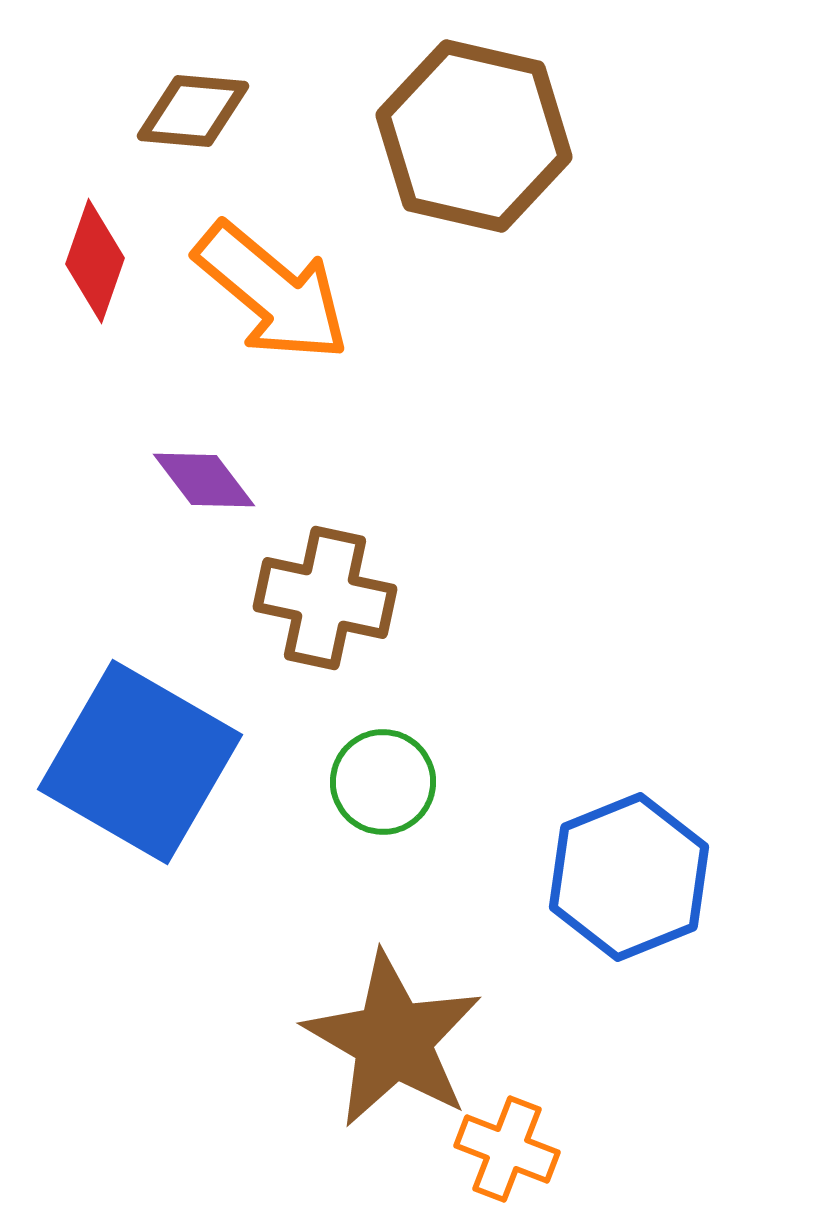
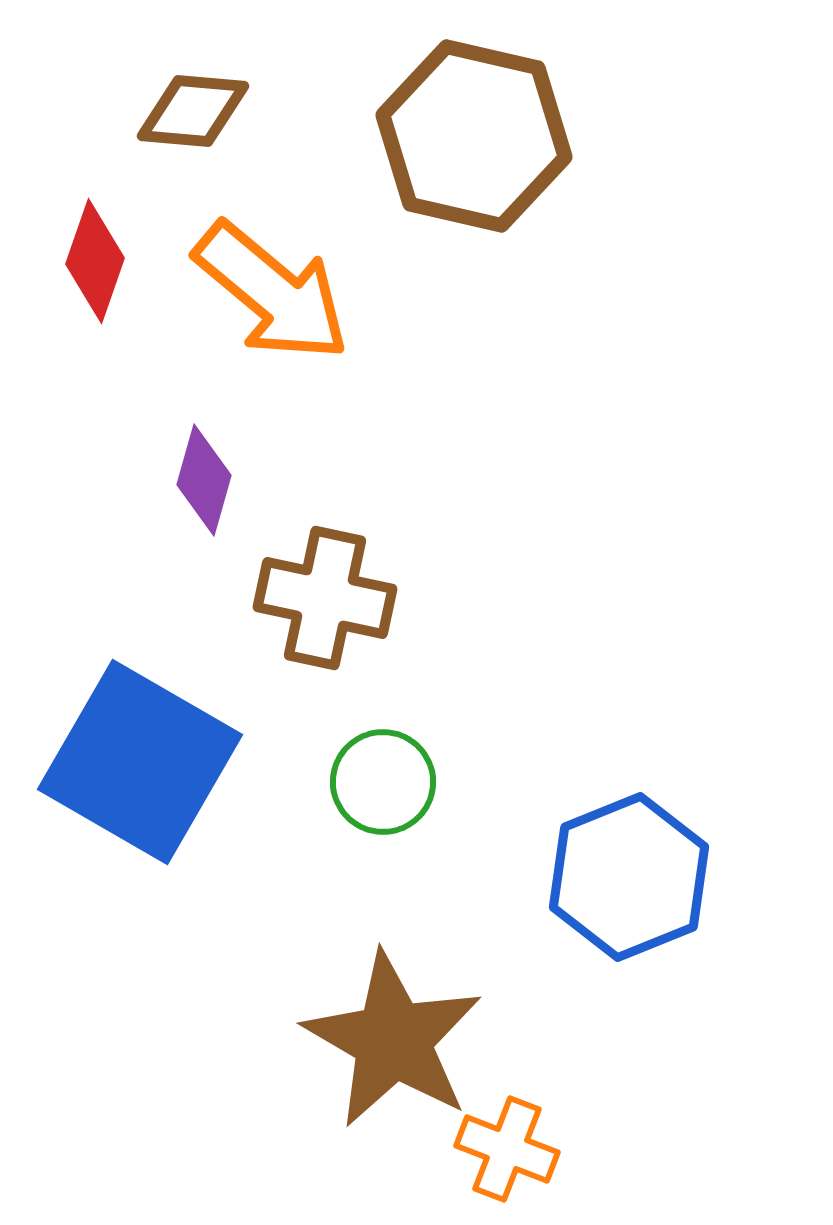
purple diamond: rotated 53 degrees clockwise
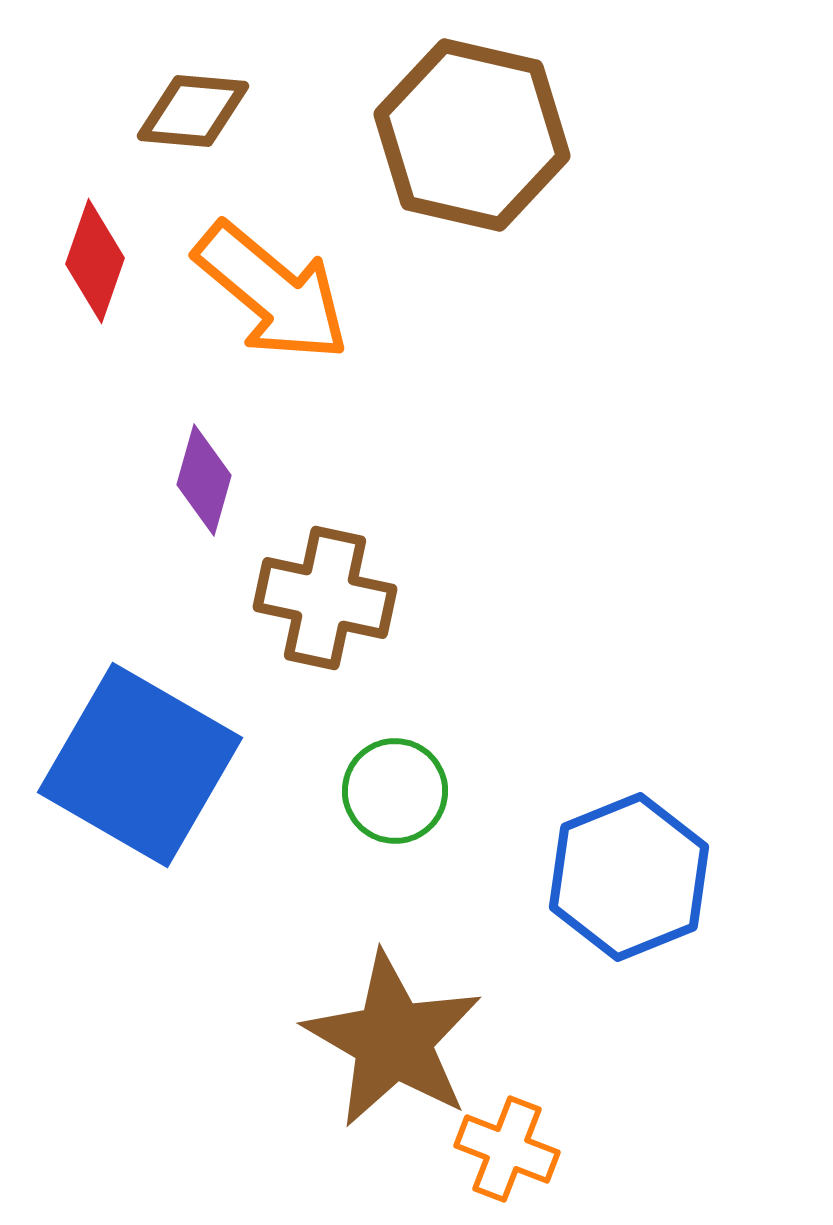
brown hexagon: moved 2 px left, 1 px up
blue square: moved 3 px down
green circle: moved 12 px right, 9 px down
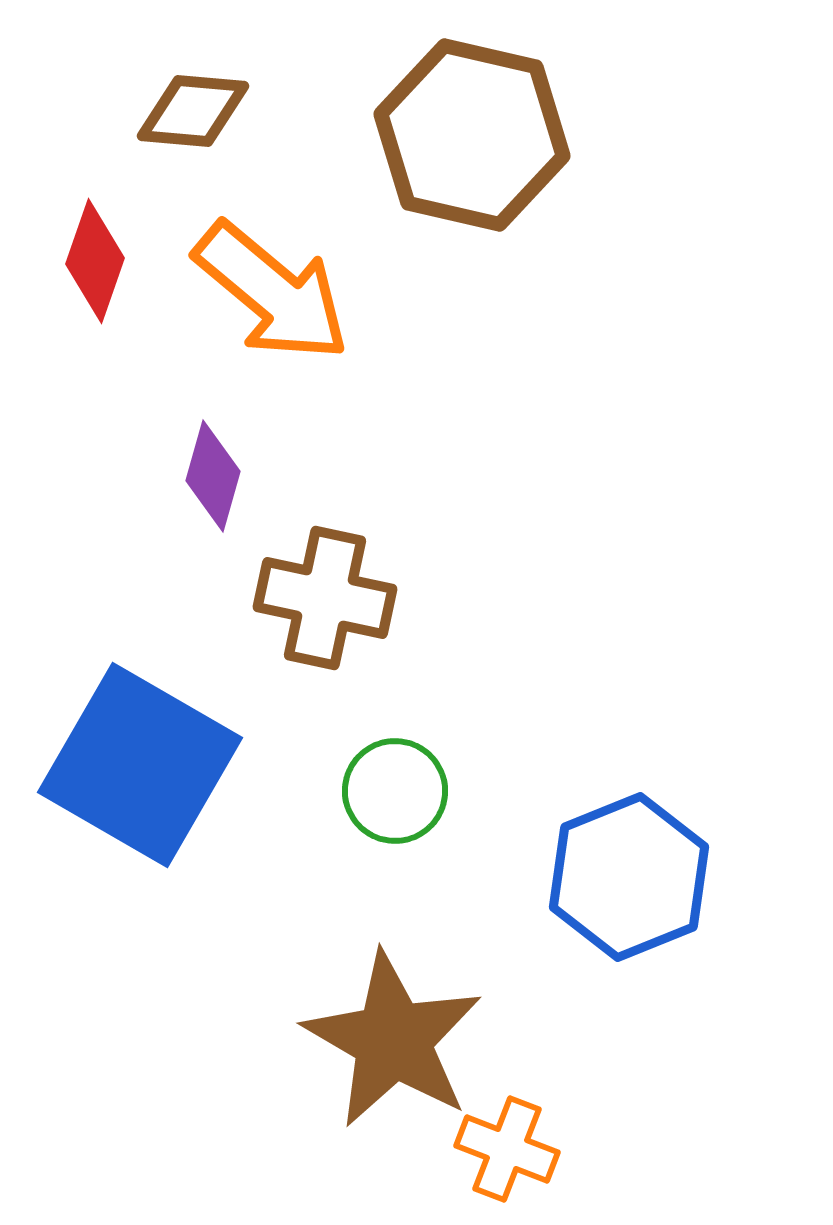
purple diamond: moved 9 px right, 4 px up
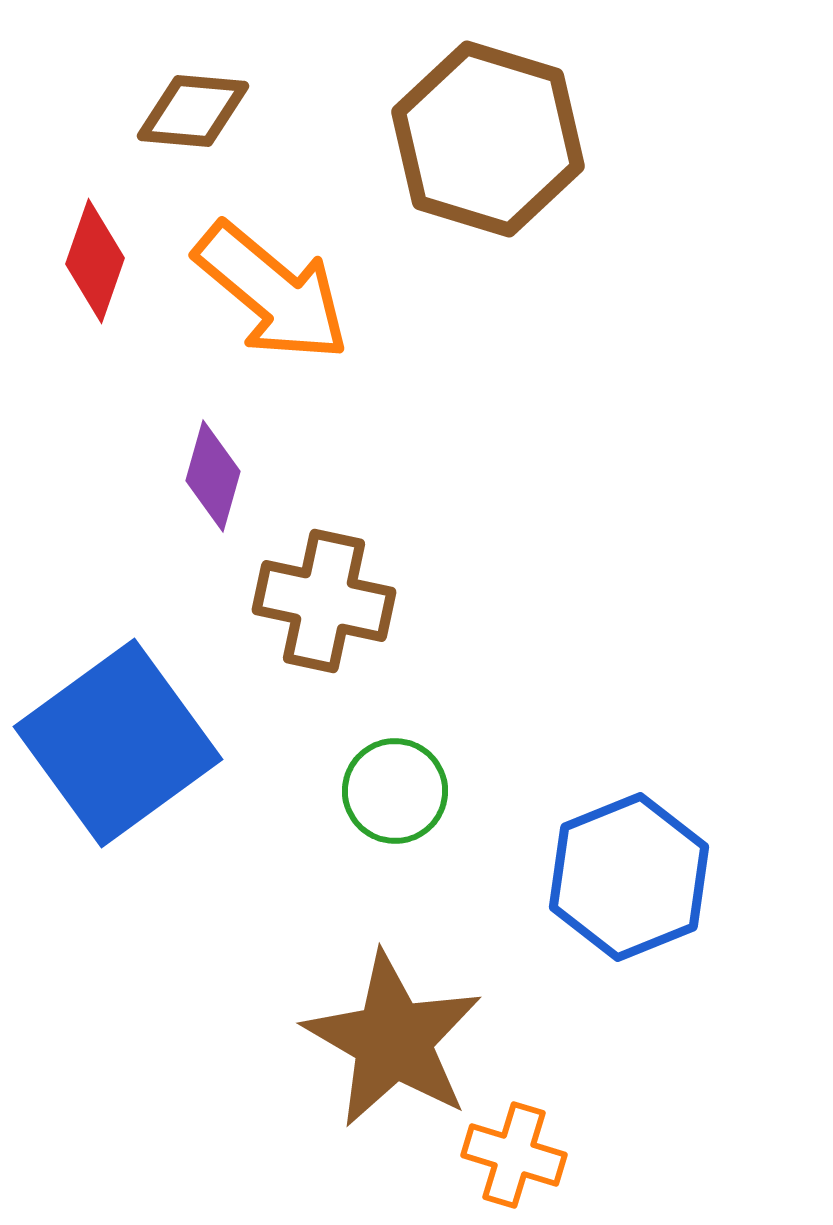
brown hexagon: moved 16 px right, 4 px down; rotated 4 degrees clockwise
brown cross: moved 1 px left, 3 px down
blue square: moved 22 px left, 22 px up; rotated 24 degrees clockwise
orange cross: moved 7 px right, 6 px down; rotated 4 degrees counterclockwise
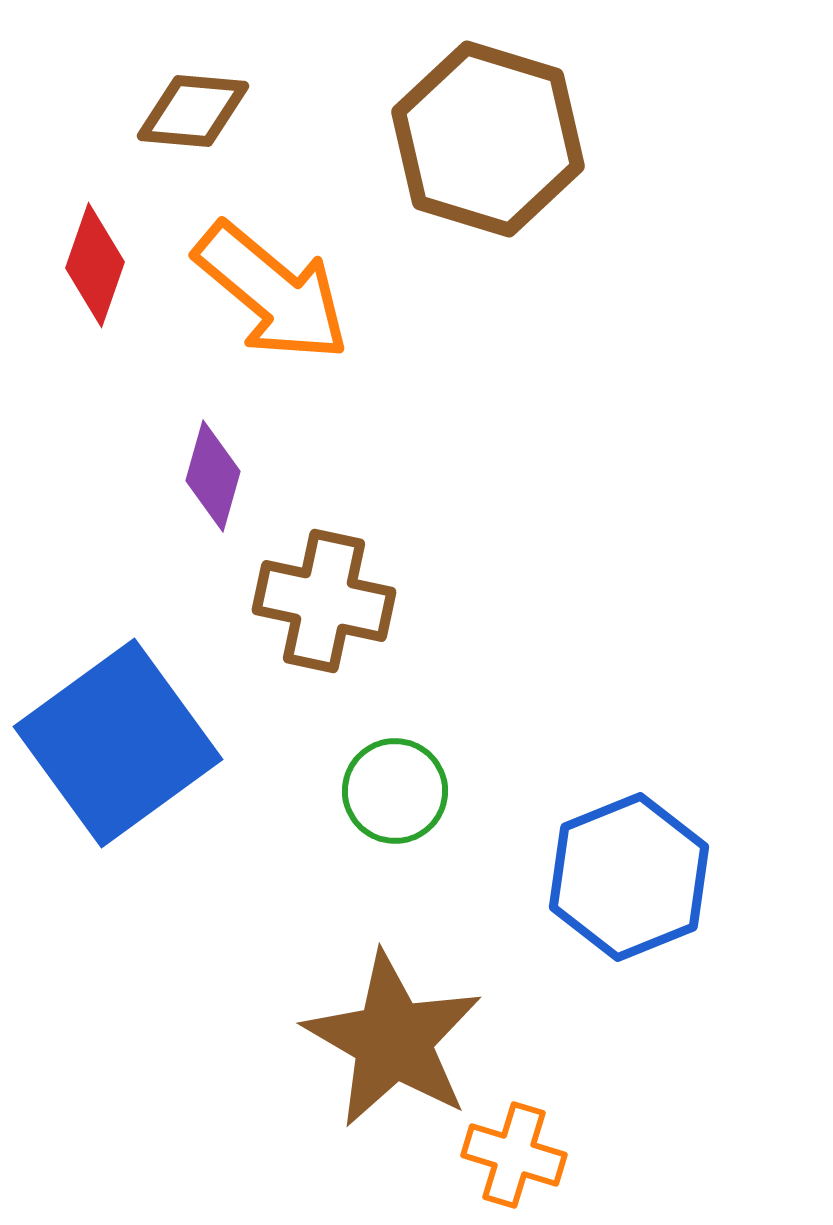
red diamond: moved 4 px down
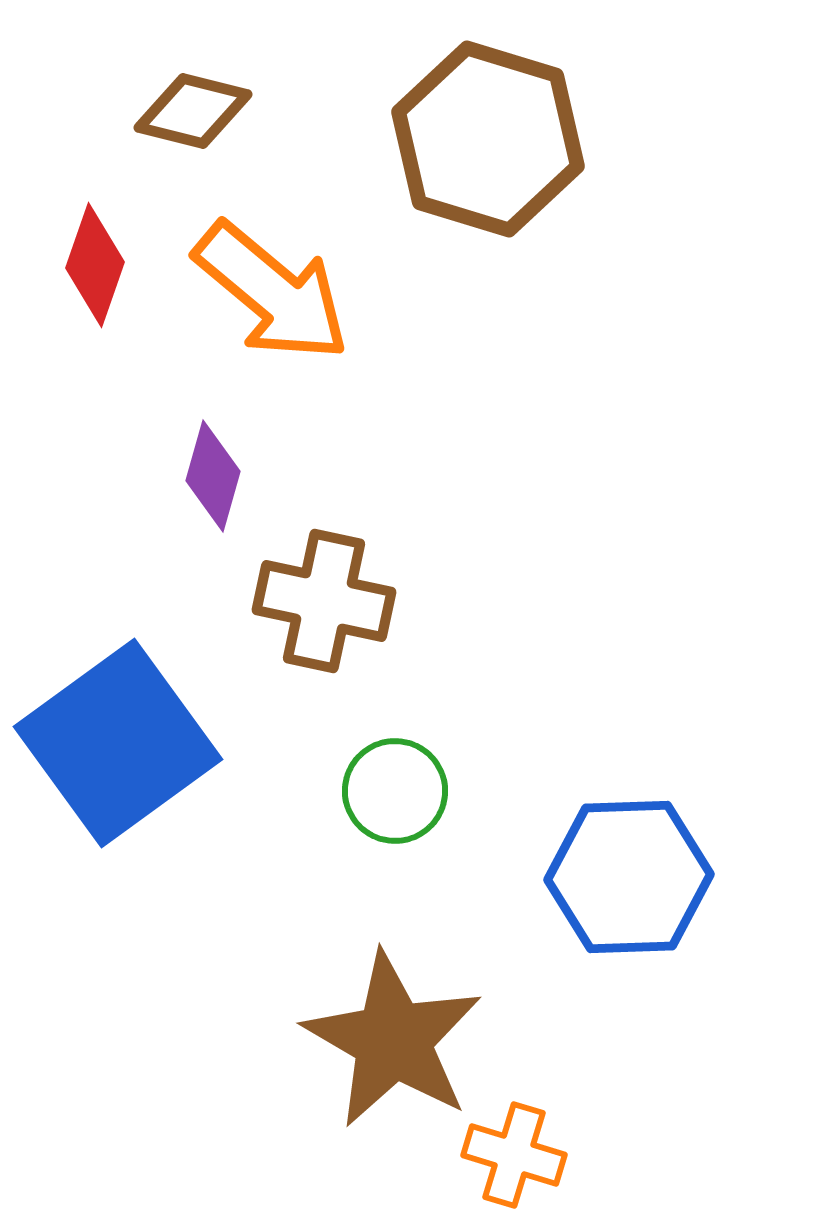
brown diamond: rotated 9 degrees clockwise
blue hexagon: rotated 20 degrees clockwise
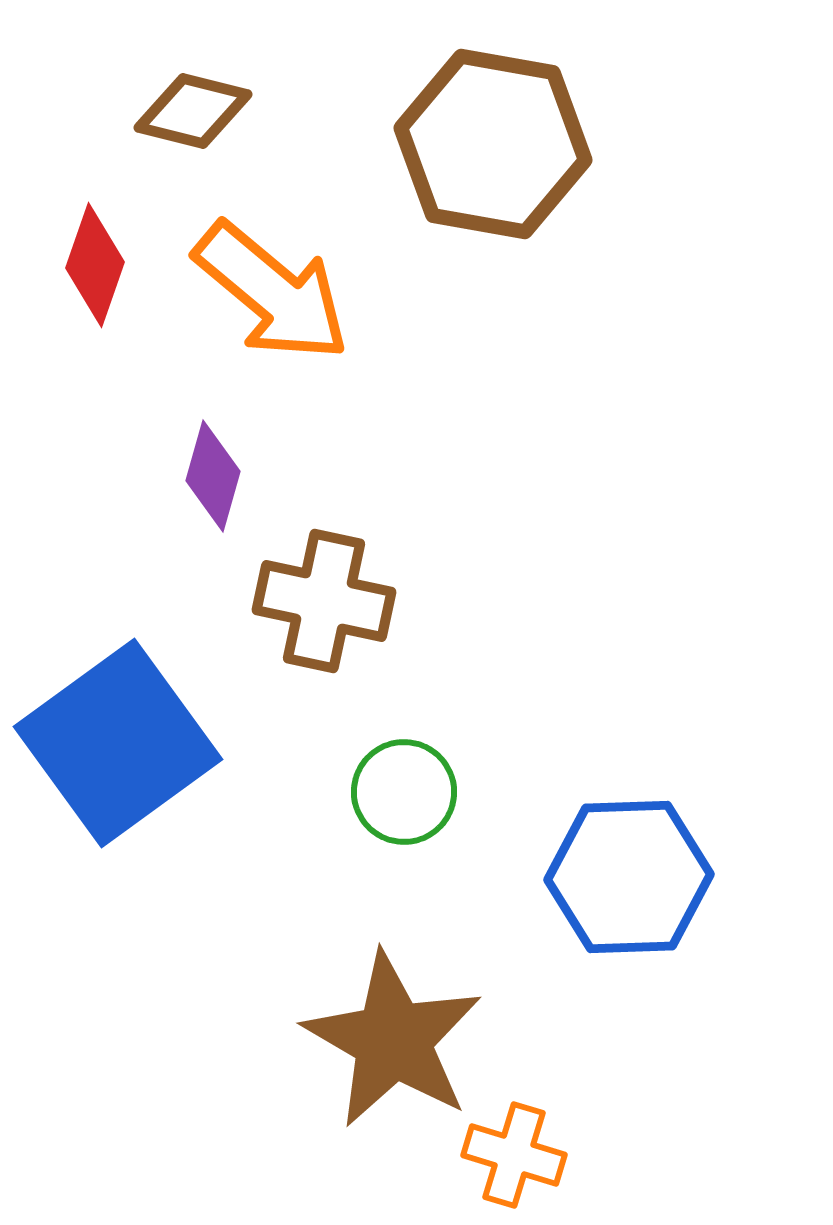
brown hexagon: moved 5 px right, 5 px down; rotated 7 degrees counterclockwise
green circle: moved 9 px right, 1 px down
